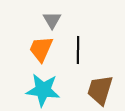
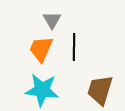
black line: moved 4 px left, 3 px up
cyan star: moved 1 px left
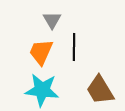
orange trapezoid: moved 3 px down
brown trapezoid: rotated 48 degrees counterclockwise
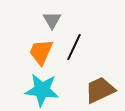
black line: rotated 24 degrees clockwise
brown trapezoid: rotated 96 degrees clockwise
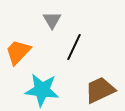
orange trapezoid: moved 23 px left; rotated 20 degrees clockwise
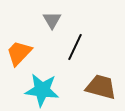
black line: moved 1 px right
orange trapezoid: moved 1 px right, 1 px down
brown trapezoid: moved 1 px right, 3 px up; rotated 40 degrees clockwise
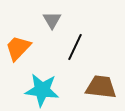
orange trapezoid: moved 1 px left, 5 px up
brown trapezoid: rotated 8 degrees counterclockwise
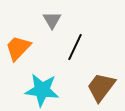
brown trapezoid: rotated 60 degrees counterclockwise
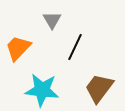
brown trapezoid: moved 2 px left, 1 px down
